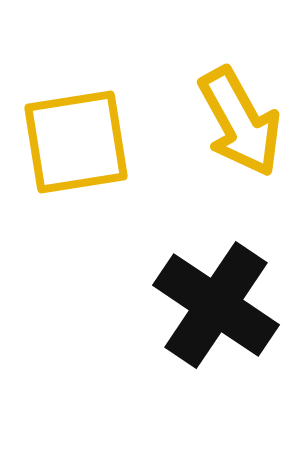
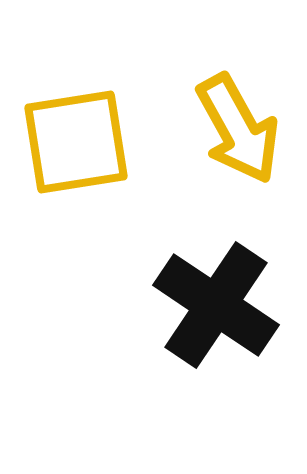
yellow arrow: moved 2 px left, 7 px down
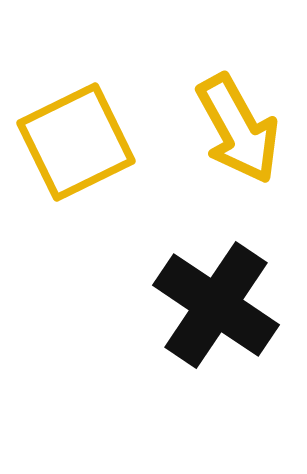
yellow square: rotated 17 degrees counterclockwise
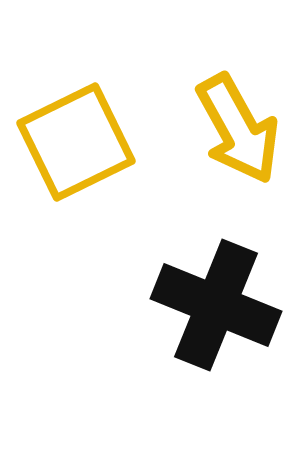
black cross: rotated 12 degrees counterclockwise
